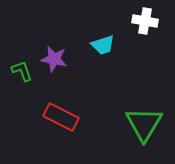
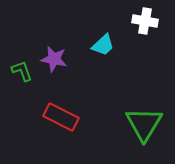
cyan trapezoid: rotated 25 degrees counterclockwise
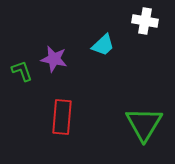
red rectangle: moved 1 px right; rotated 68 degrees clockwise
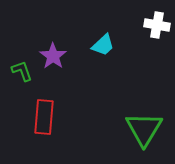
white cross: moved 12 px right, 4 px down
purple star: moved 1 px left, 3 px up; rotated 24 degrees clockwise
red rectangle: moved 18 px left
green triangle: moved 5 px down
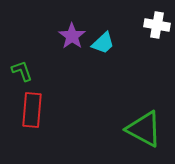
cyan trapezoid: moved 2 px up
purple star: moved 19 px right, 20 px up
red rectangle: moved 12 px left, 7 px up
green triangle: rotated 33 degrees counterclockwise
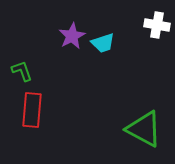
purple star: rotated 8 degrees clockwise
cyan trapezoid: rotated 25 degrees clockwise
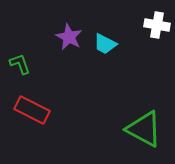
purple star: moved 3 px left, 1 px down; rotated 16 degrees counterclockwise
cyan trapezoid: moved 2 px right, 1 px down; rotated 45 degrees clockwise
green L-shape: moved 2 px left, 7 px up
red rectangle: rotated 68 degrees counterclockwise
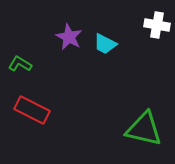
green L-shape: rotated 40 degrees counterclockwise
green triangle: rotated 15 degrees counterclockwise
